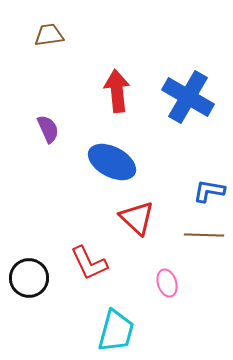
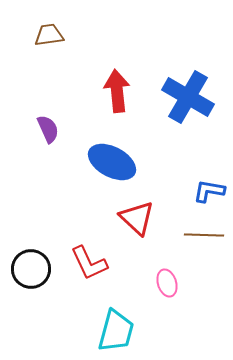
black circle: moved 2 px right, 9 px up
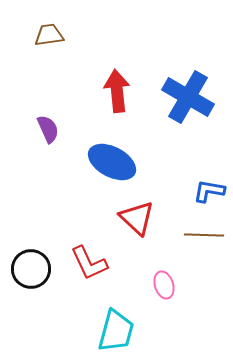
pink ellipse: moved 3 px left, 2 px down
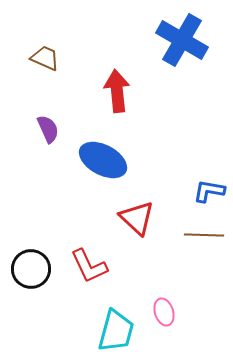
brown trapezoid: moved 4 px left, 23 px down; rotated 32 degrees clockwise
blue cross: moved 6 px left, 57 px up
blue ellipse: moved 9 px left, 2 px up
red L-shape: moved 3 px down
pink ellipse: moved 27 px down
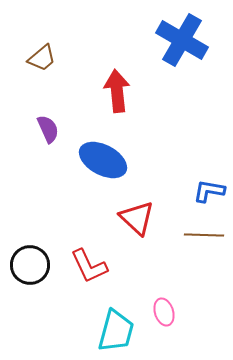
brown trapezoid: moved 3 px left; rotated 116 degrees clockwise
black circle: moved 1 px left, 4 px up
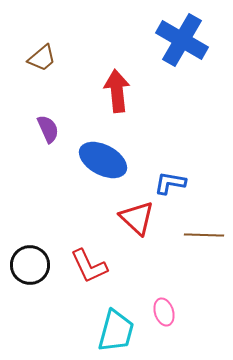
blue L-shape: moved 39 px left, 8 px up
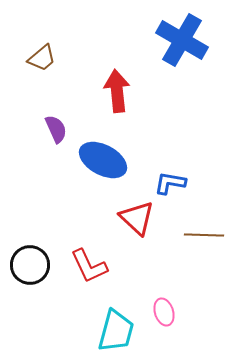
purple semicircle: moved 8 px right
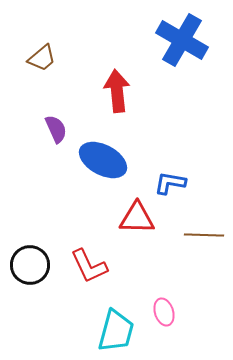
red triangle: rotated 42 degrees counterclockwise
